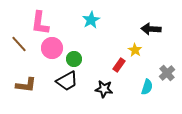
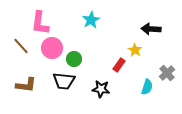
brown line: moved 2 px right, 2 px down
black trapezoid: moved 3 px left; rotated 35 degrees clockwise
black star: moved 3 px left
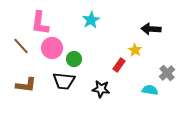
cyan semicircle: moved 3 px right, 3 px down; rotated 98 degrees counterclockwise
